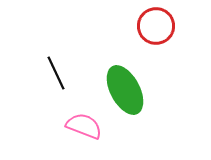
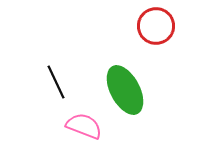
black line: moved 9 px down
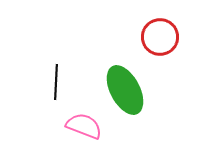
red circle: moved 4 px right, 11 px down
black line: rotated 28 degrees clockwise
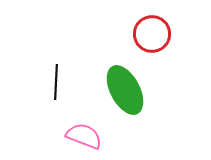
red circle: moved 8 px left, 3 px up
pink semicircle: moved 10 px down
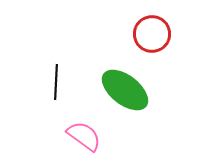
green ellipse: rotated 24 degrees counterclockwise
pink semicircle: rotated 15 degrees clockwise
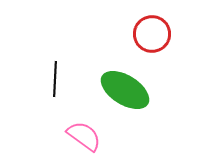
black line: moved 1 px left, 3 px up
green ellipse: rotated 6 degrees counterclockwise
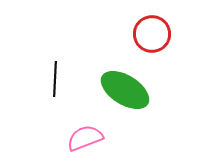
pink semicircle: moved 1 px right, 2 px down; rotated 57 degrees counterclockwise
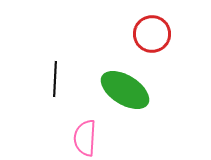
pink semicircle: rotated 66 degrees counterclockwise
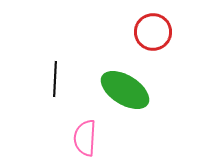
red circle: moved 1 px right, 2 px up
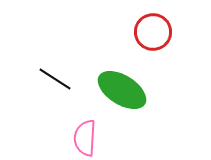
black line: rotated 60 degrees counterclockwise
green ellipse: moved 3 px left
